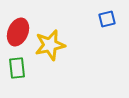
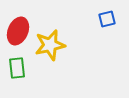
red ellipse: moved 1 px up
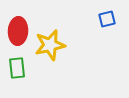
red ellipse: rotated 20 degrees counterclockwise
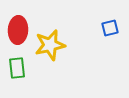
blue square: moved 3 px right, 9 px down
red ellipse: moved 1 px up
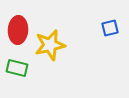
green rectangle: rotated 70 degrees counterclockwise
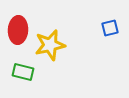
green rectangle: moved 6 px right, 4 px down
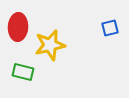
red ellipse: moved 3 px up
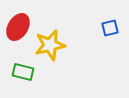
red ellipse: rotated 28 degrees clockwise
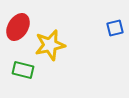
blue square: moved 5 px right
green rectangle: moved 2 px up
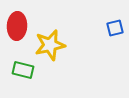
red ellipse: moved 1 px left, 1 px up; rotated 28 degrees counterclockwise
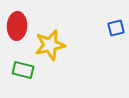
blue square: moved 1 px right
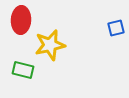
red ellipse: moved 4 px right, 6 px up
